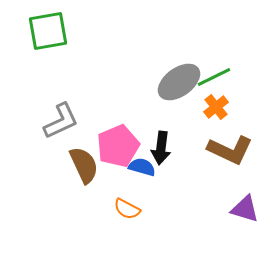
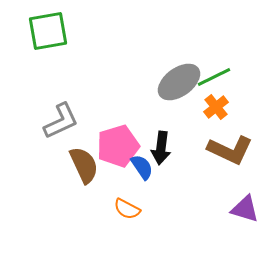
pink pentagon: rotated 6 degrees clockwise
blue semicircle: rotated 40 degrees clockwise
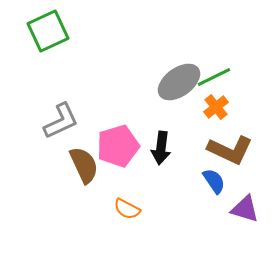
green square: rotated 15 degrees counterclockwise
blue semicircle: moved 72 px right, 14 px down
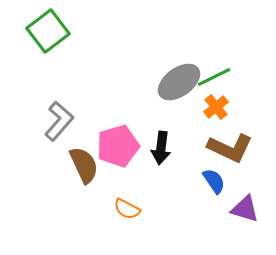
green square: rotated 12 degrees counterclockwise
gray L-shape: moved 2 px left; rotated 24 degrees counterclockwise
brown L-shape: moved 2 px up
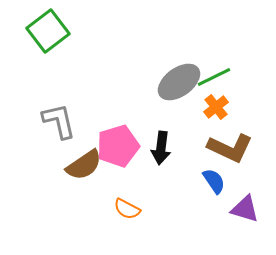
gray L-shape: rotated 54 degrees counterclockwise
brown semicircle: rotated 81 degrees clockwise
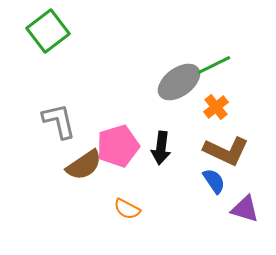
green line: moved 12 px up
brown L-shape: moved 4 px left, 3 px down
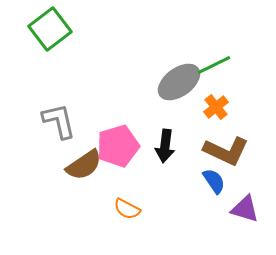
green square: moved 2 px right, 2 px up
black arrow: moved 4 px right, 2 px up
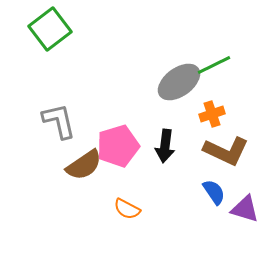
orange cross: moved 4 px left, 7 px down; rotated 20 degrees clockwise
blue semicircle: moved 11 px down
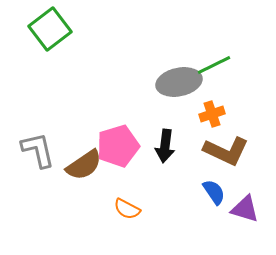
gray ellipse: rotated 24 degrees clockwise
gray L-shape: moved 21 px left, 29 px down
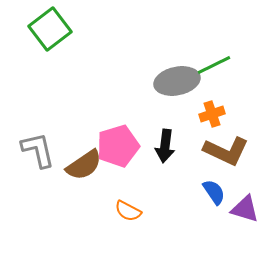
gray ellipse: moved 2 px left, 1 px up
orange semicircle: moved 1 px right, 2 px down
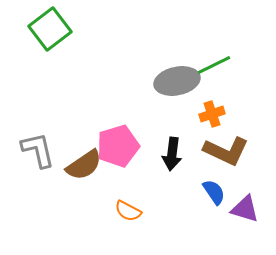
black arrow: moved 7 px right, 8 px down
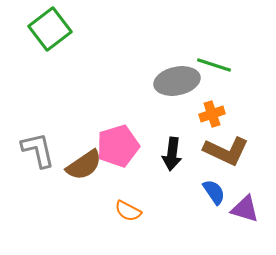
green line: rotated 44 degrees clockwise
